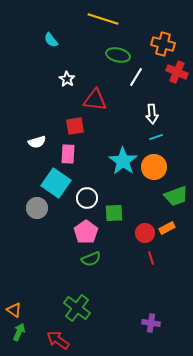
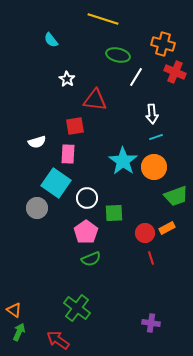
red cross: moved 2 px left
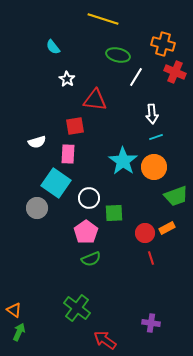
cyan semicircle: moved 2 px right, 7 px down
white circle: moved 2 px right
red arrow: moved 47 px right
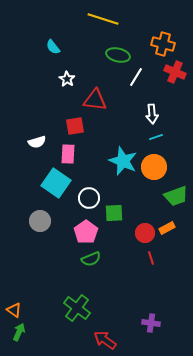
cyan star: rotated 12 degrees counterclockwise
gray circle: moved 3 px right, 13 px down
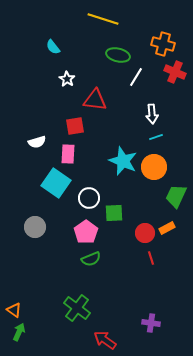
green trapezoid: rotated 135 degrees clockwise
gray circle: moved 5 px left, 6 px down
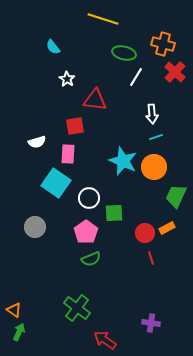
green ellipse: moved 6 px right, 2 px up
red cross: rotated 20 degrees clockwise
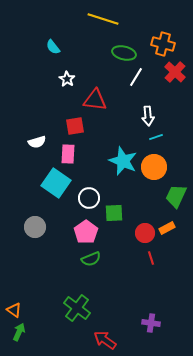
white arrow: moved 4 px left, 2 px down
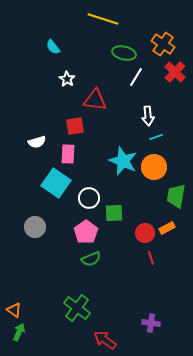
orange cross: rotated 20 degrees clockwise
green trapezoid: rotated 15 degrees counterclockwise
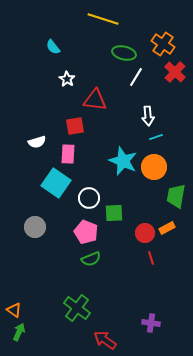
pink pentagon: rotated 15 degrees counterclockwise
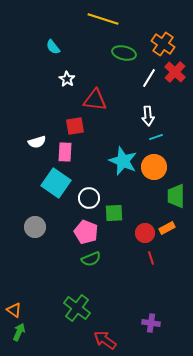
white line: moved 13 px right, 1 px down
pink rectangle: moved 3 px left, 2 px up
green trapezoid: rotated 10 degrees counterclockwise
